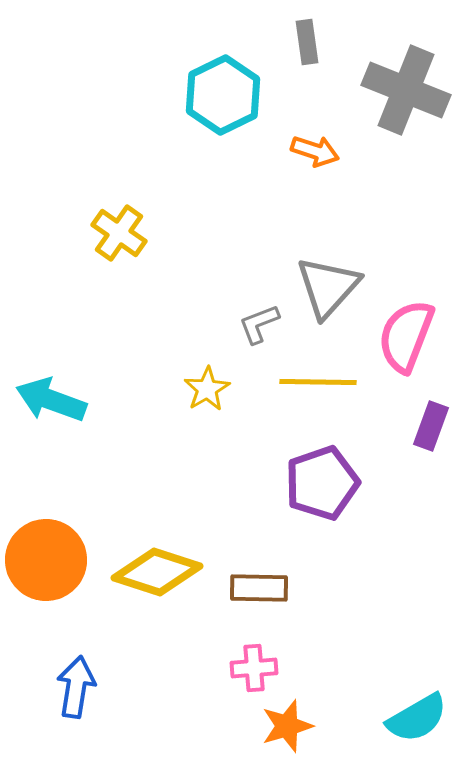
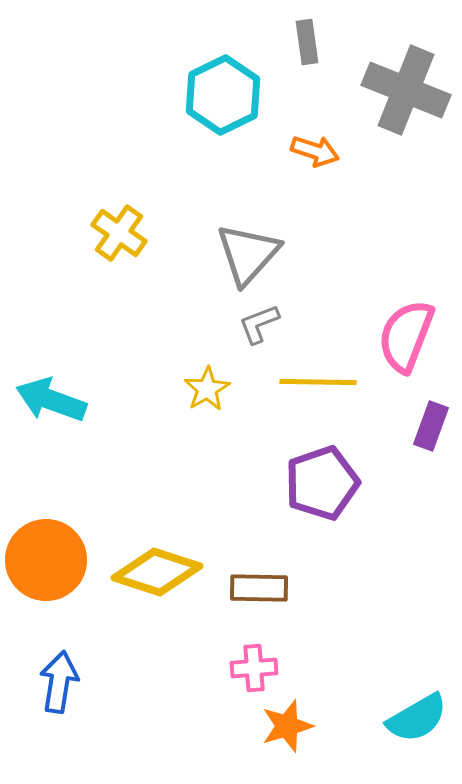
gray triangle: moved 80 px left, 33 px up
blue arrow: moved 17 px left, 5 px up
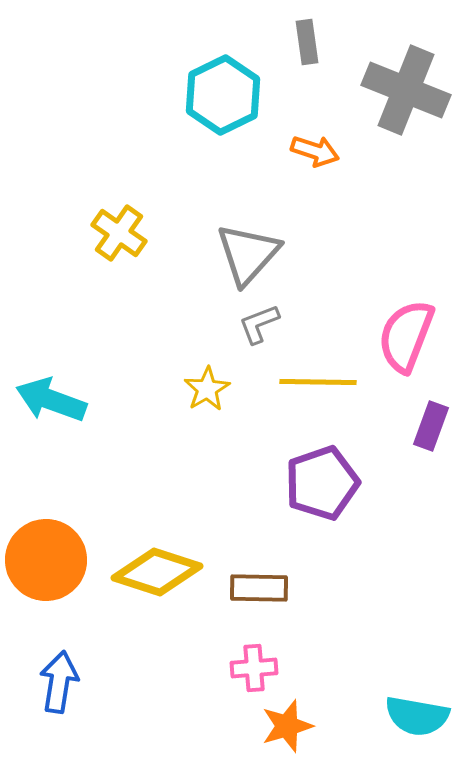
cyan semicircle: moved 2 px up; rotated 40 degrees clockwise
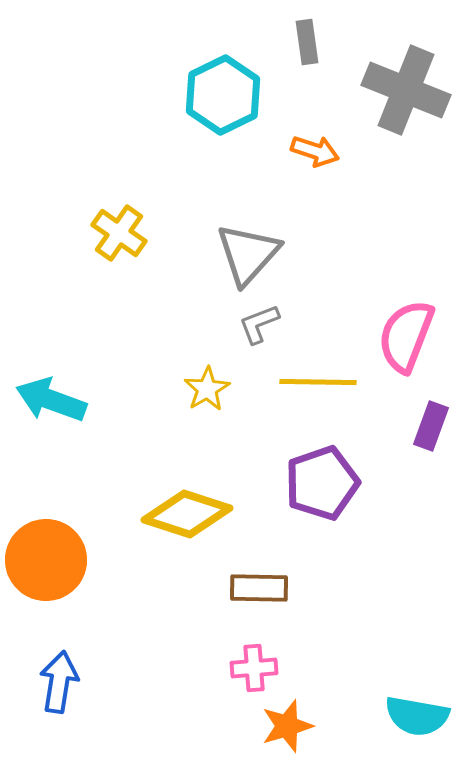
yellow diamond: moved 30 px right, 58 px up
